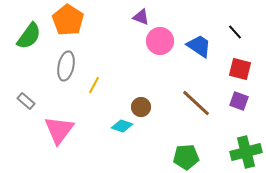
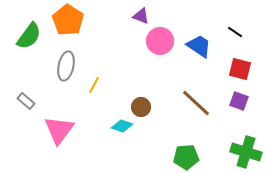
purple triangle: moved 1 px up
black line: rotated 14 degrees counterclockwise
green cross: rotated 32 degrees clockwise
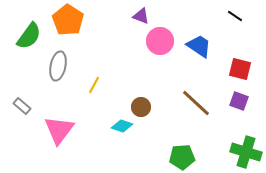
black line: moved 16 px up
gray ellipse: moved 8 px left
gray rectangle: moved 4 px left, 5 px down
green pentagon: moved 4 px left
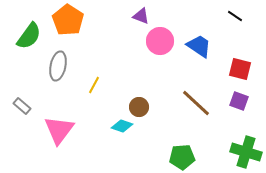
brown circle: moved 2 px left
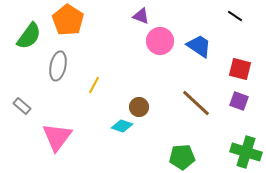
pink triangle: moved 2 px left, 7 px down
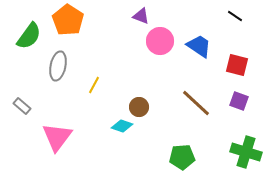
red square: moved 3 px left, 4 px up
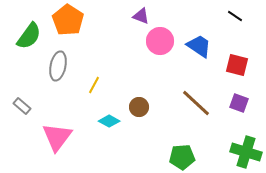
purple square: moved 2 px down
cyan diamond: moved 13 px left, 5 px up; rotated 10 degrees clockwise
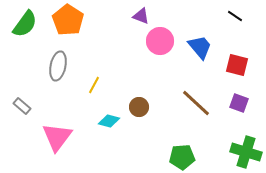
green semicircle: moved 4 px left, 12 px up
blue trapezoid: moved 1 px right, 1 px down; rotated 16 degrees clockwise
cyan diamond: rotated 15 degrees counterclockwise
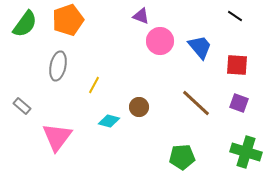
orange pentagon: rotated 20 degrees clockwise
red square: rotated 10 degrees counterclockwise
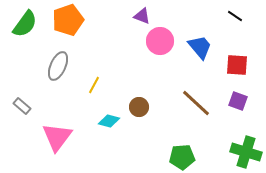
purple triangle: moved 1 px right
gray ellipse: rotated 12 degrees clockwise
purple square: moved 1 px left, 2 px up
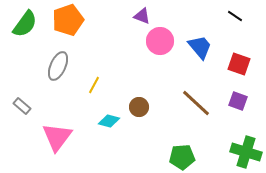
red square: moved 2 px right, 1 px up; rotated 15 degrees clockwise
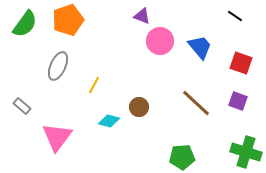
red square: moved 2 px right, 1 px up
